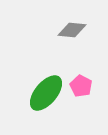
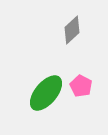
gray diamond: rotated 48 degrees counterclockwise
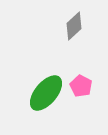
gray diamond: moved 2 px right, 4 px up
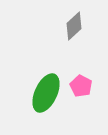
green ellipse: rotated 15 degrees counterclockwise
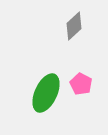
pink pentagon: moved 2 px up
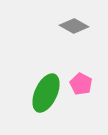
gray diamond: rotated 72 degrees clockwise
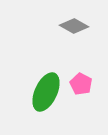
green ellipse: moved 1 px up
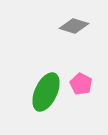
gray diamond: rotated 12 degrees counterclockwise
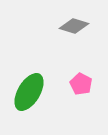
green ellipse: moved 17 px left; rotated 6 degrees clockwise
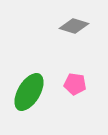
pink pentagon: moved 6 px left; rotated 20 degrees counterclockwise
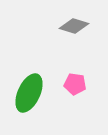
green ellipse: moved 1 px down; rotated 6 degrees counterclockwise
